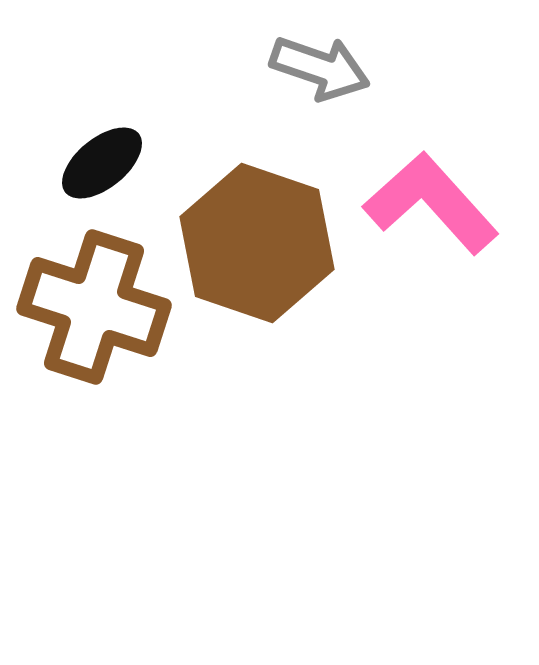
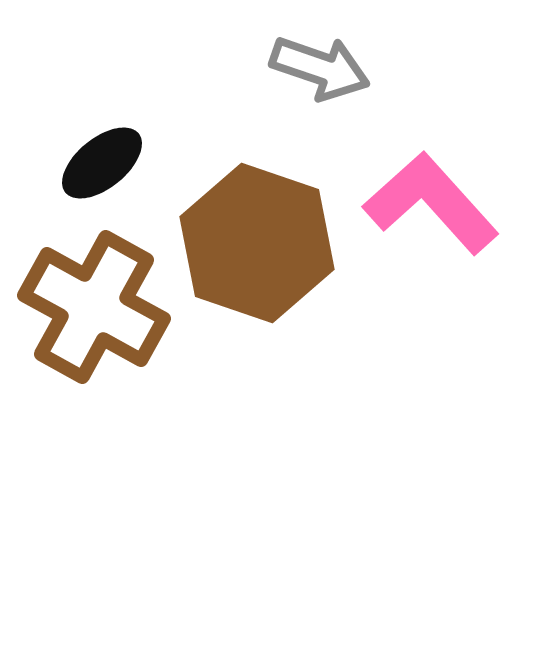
brown cross: rotated 11 degrees clockwise
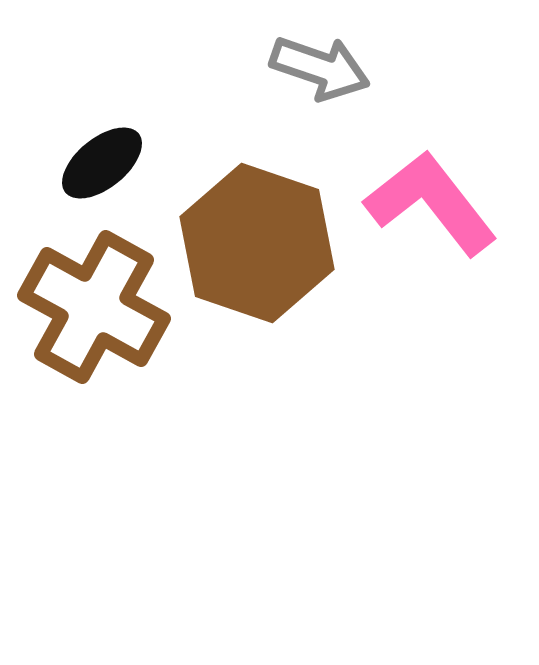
pink L-shape: rotated 4 degrees clockwise
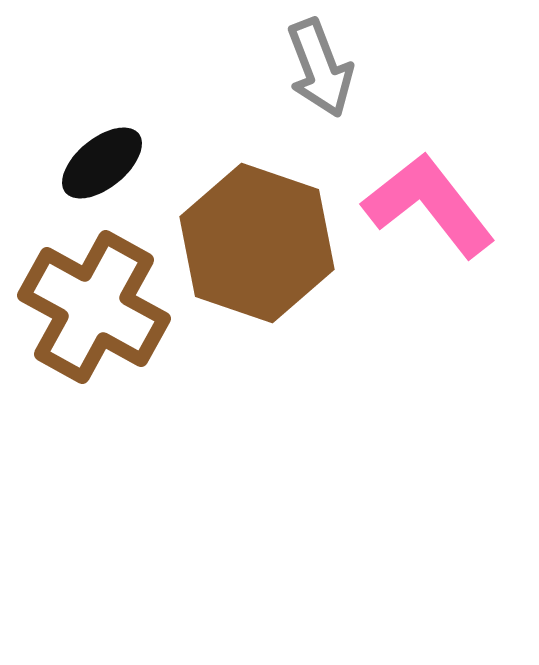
gray arrow: rotated 50 degrees clockwise
pink L-shape: moved 2 px left, 2 px down
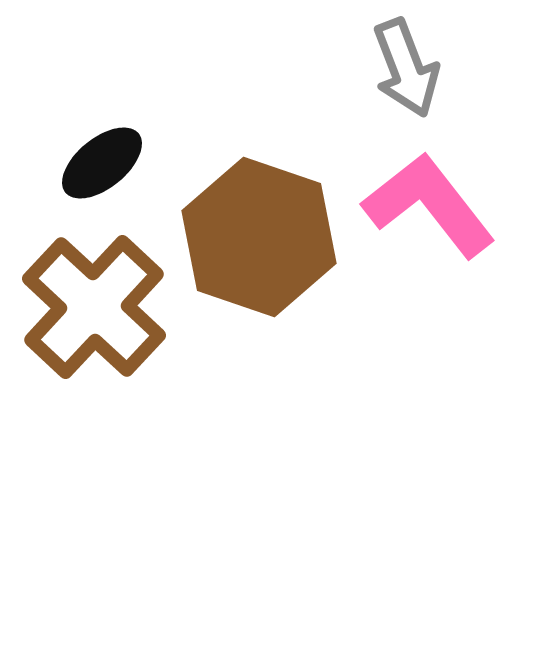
gray arrow: moved 86 px right
brown hexagon: moved 2 px right, 6 px up
brown cross: rotated 14 degrees clockwise
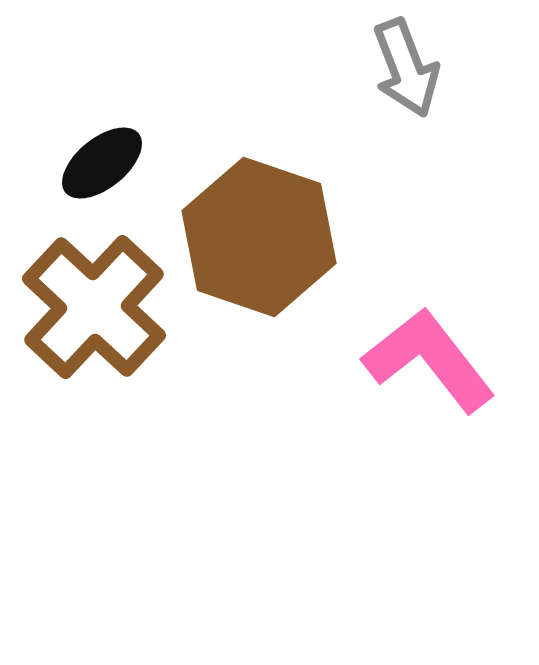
pink L-shape: moved 155 px down
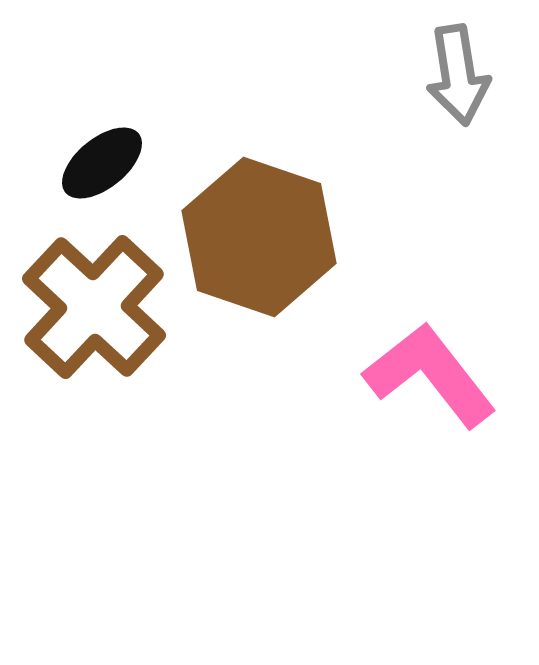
gray arrow: moved 52 px right, 7 px down; rotated 12 degrees clockwise
pink L-shape: moved 1 px right, 15 px down
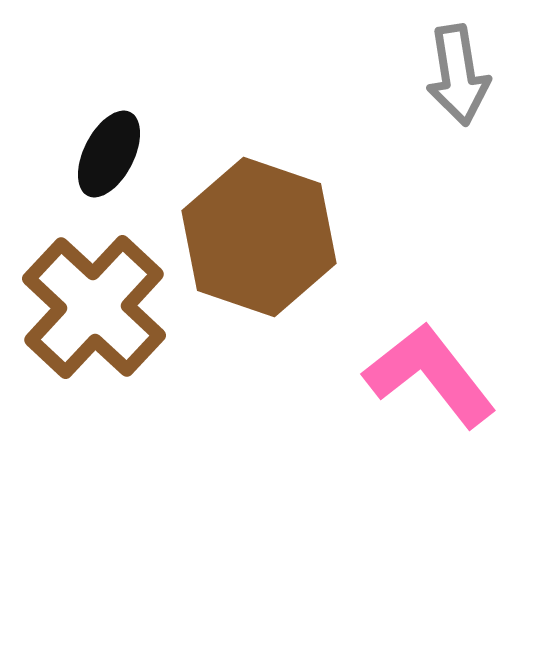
black ellipse: moved 7 px right, 9 px up; rotated 24 degrees counterclockwise
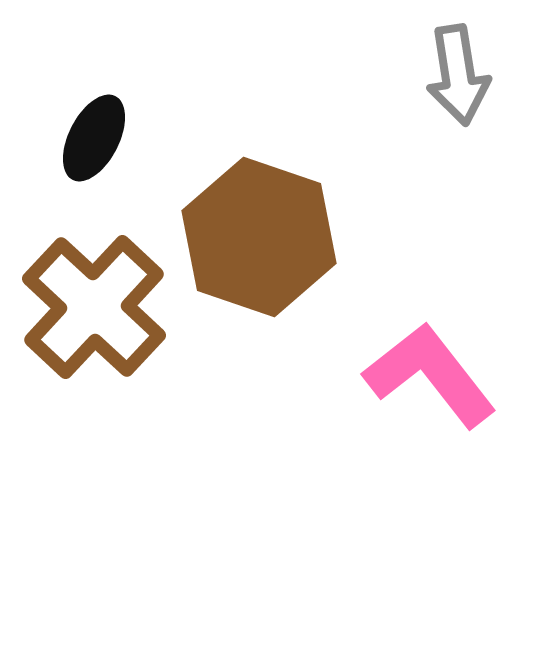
black ellipse: moved 15 px left, 16 px up
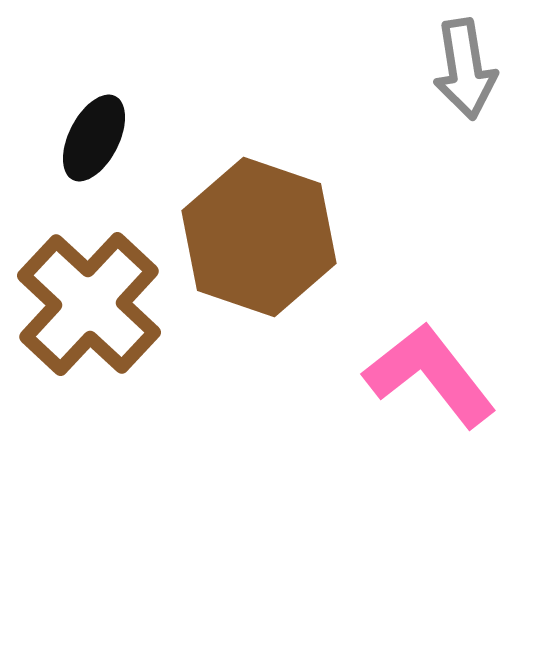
gray arrow: moved 7 px right, 6 px up
brown cross: moved 5 px left, 3 px up
